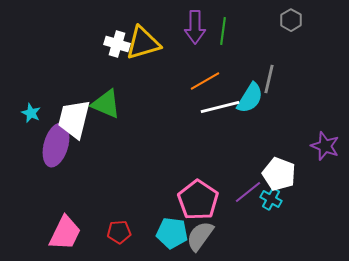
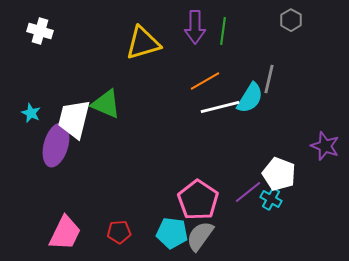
white cross: moved 77 px left, 13 px up
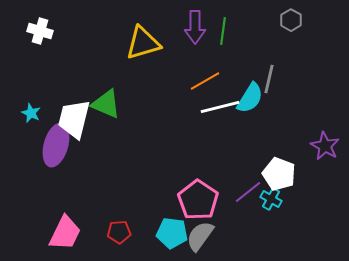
purple star: rotated 8 degrees clockwise
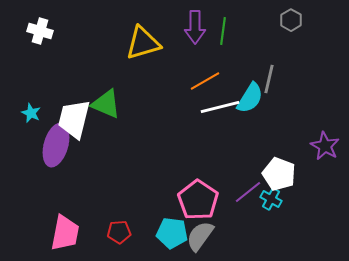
pink trapezoid: rotated 15 degrees counterclockwise
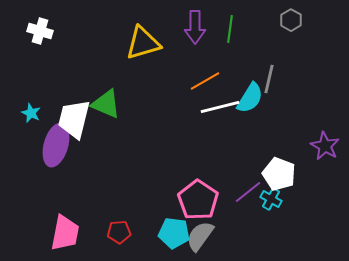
green line: moved 7 px right, 2 px up
cyan pentagon: moved 2 px right
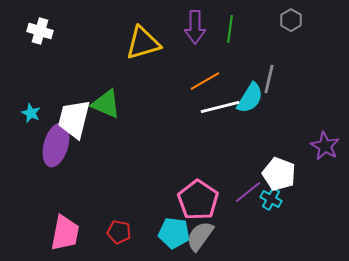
red pentagon: rotated 15 degrees clockwise
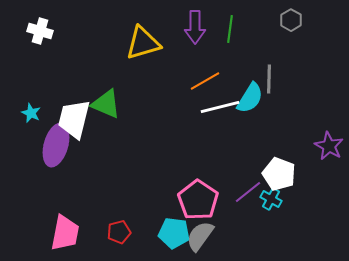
gray line: rotated 12 degrees counterclockwise
purple star: moved 4 px right
red pentagon: rotated 25 degrees counterclockwise
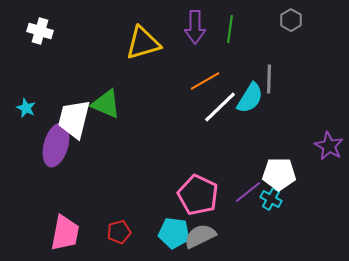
white line: rotated 30 degrees counterclockwise
cyan star: moved 5 px left, 5 px up
white pentagon: rotated 20 degrees counterclockwise
pink pentagon: moved 5 px up; rotated 9 degrees counterclockwise
gray semicircle: rotated 28 degrees clockwise
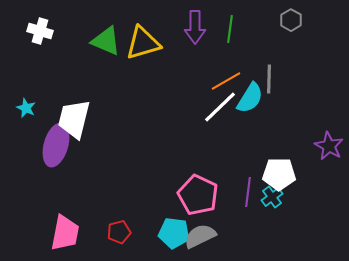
orange line: moved 21 px right
green triangle: moved 63 px up
purple line: rotated 44 degrees counterclockwise
cyan cross: moved 1 px right, 2 px up; rotated 25 degrees clockwise
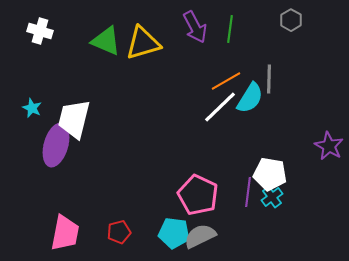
purple arrow: rotated 28 degrees counterclockwise
cyan star: moved 6 px right
white pentagon: moved 9 px left; rotated 8 degrees clockwise
